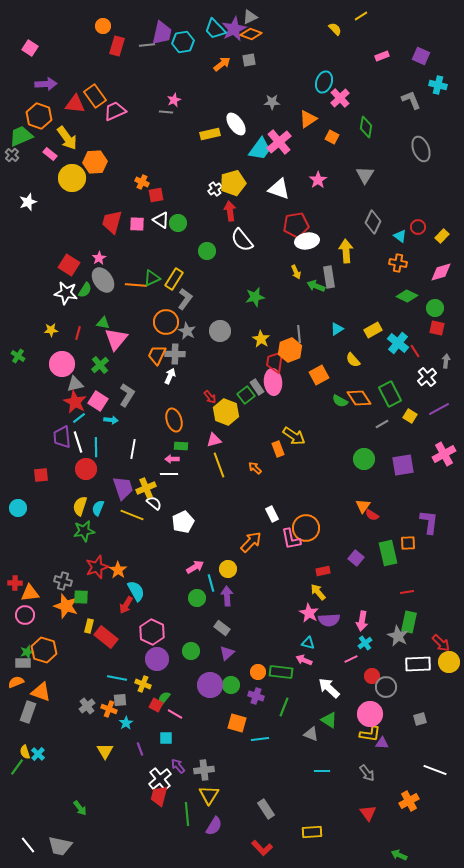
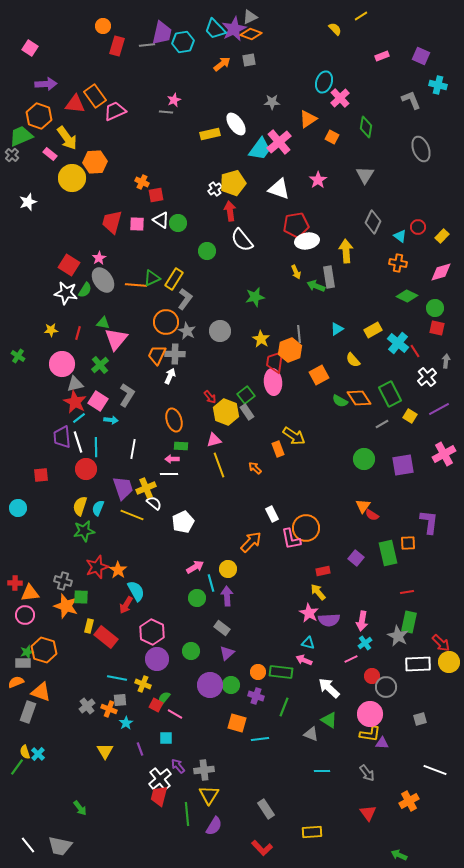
gray rectangle at (257, 387): moved 10 px left, 25 px down
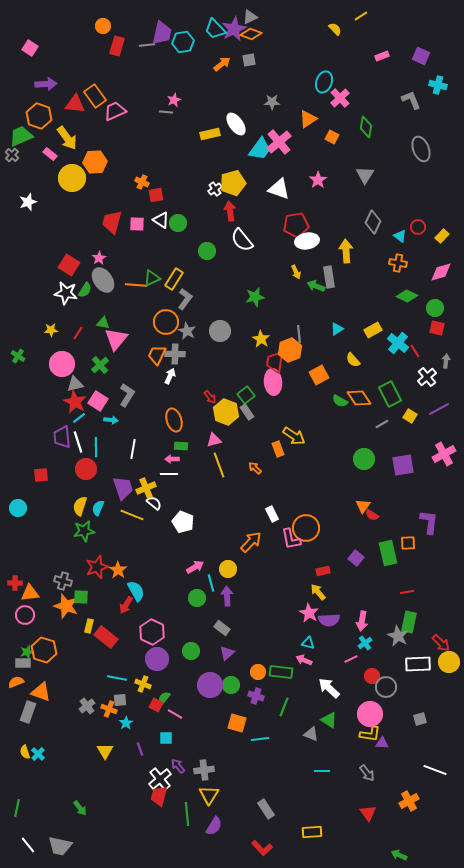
red line at (78, 333): rotated 16 degrees clockwise
white pentagon at (183, 522): rotated 25 degrees counterclockwise
green line at (17, 767): moved 41 px down; rotated 24 degrees counterclockwise
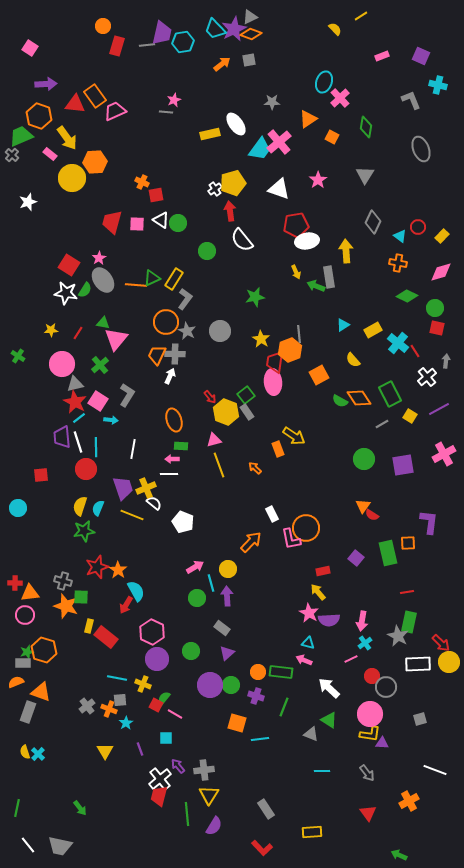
cyan triangle at (337, 329): moved 6 px right, 4 px up
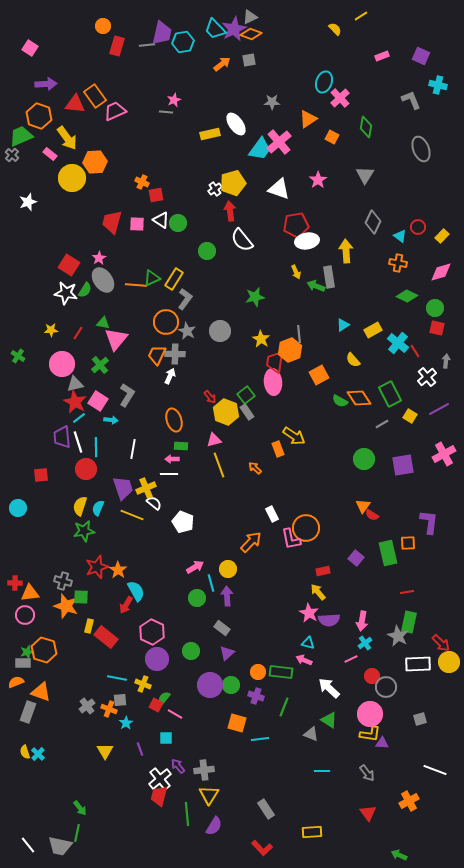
green line at (17, 808): moved 60 px right, 25 px down
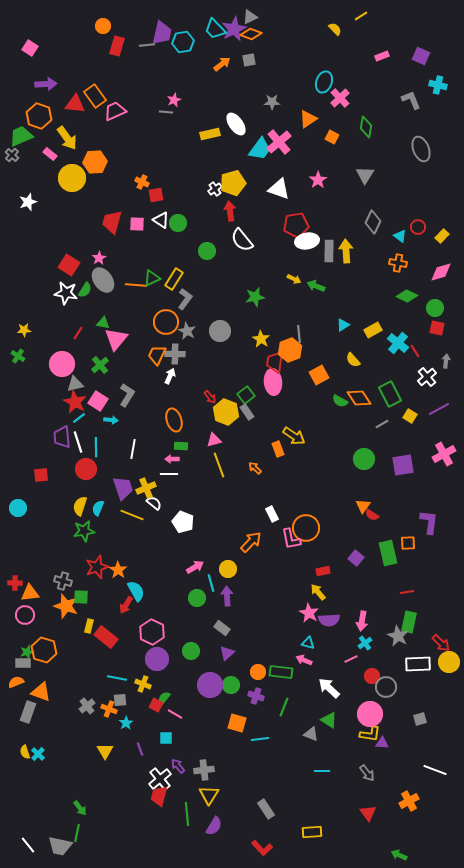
yellow arrow at (296, 272): moved 2 px left, 7 px down; rotated 40 degrees counterclockwise
gray rectangle at (329, 277): moved 26 px up; rotated 10 degrees clockwise
yellow star at (51, 330): moved 27 px left
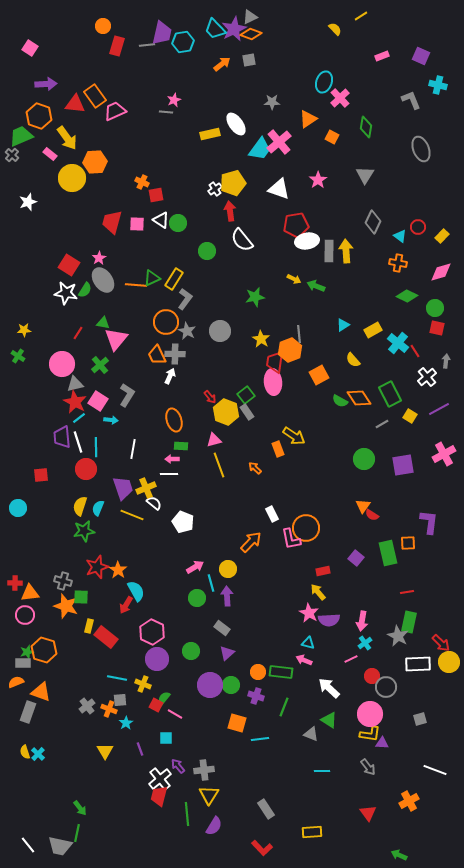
orange trapezoid at (157, 355): rotated 50 degrees counterclockwise
gray arrow at (367, 773): moved 1 px right, 6 px up
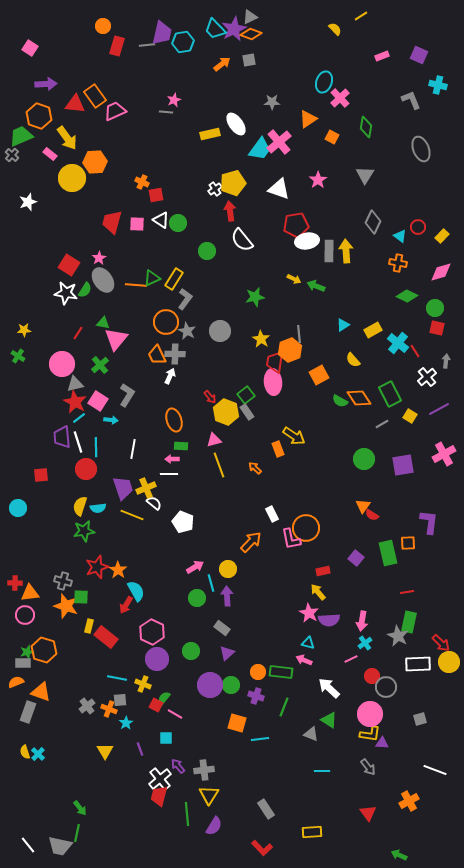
purple square at (421, 56): moved 2 px left, 1 px up
cyan semicircle at (98, 508): rotated 119 degrees counterclockwise
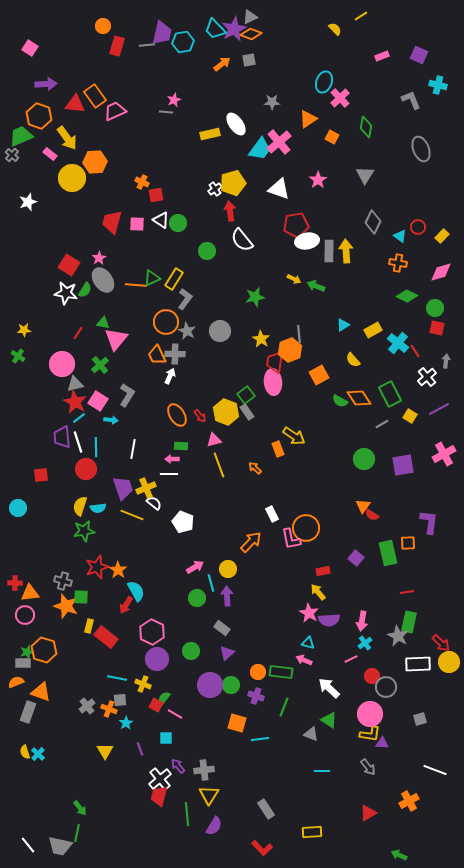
red arrow at (210, 397): moved 10 px left, 19 px down
orange ellipse at (174, 420): moved 3 px right, 5 px up; rotated 15 degrees counterclockwise
red triangle at (368, 813): rotated 36 degrees clockwise
